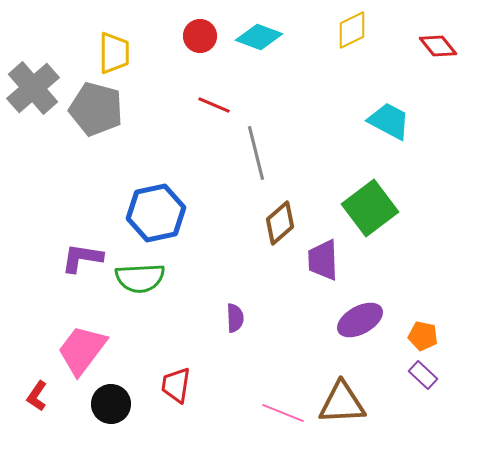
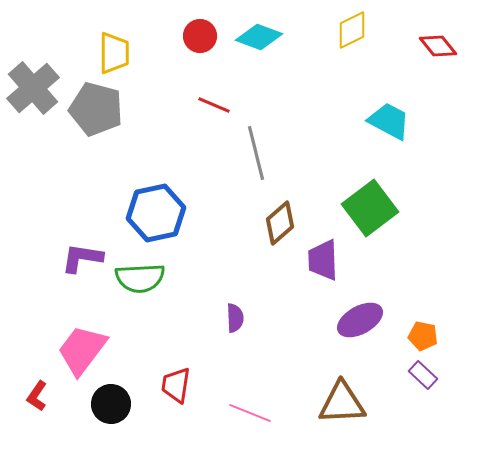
pink line: moved 33 px left
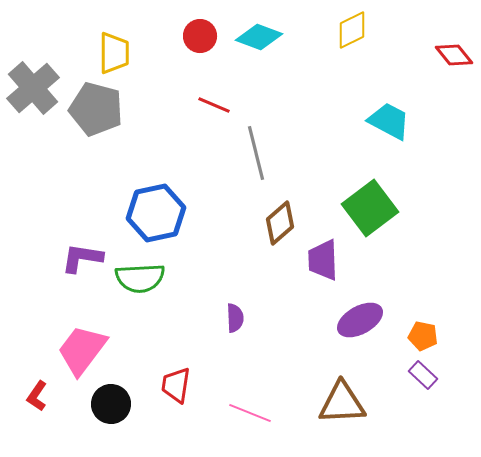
red diamond: moved 16 px right, 9 px down
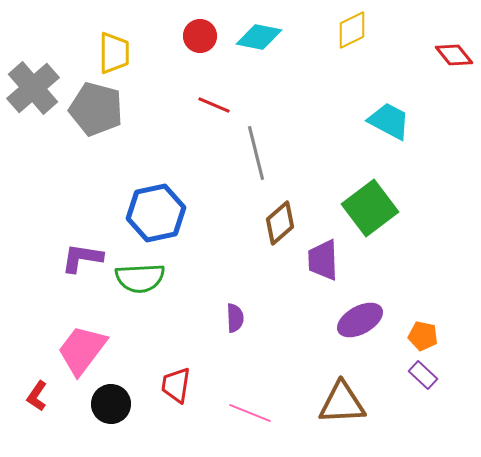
cyan diamond: rotated 9 degrees counterclockwise
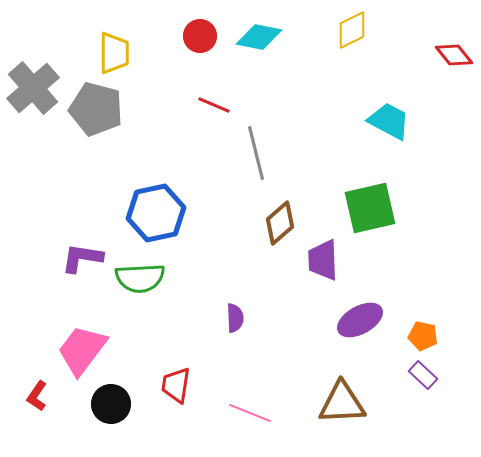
green square: rotated 24 degrees clockwise
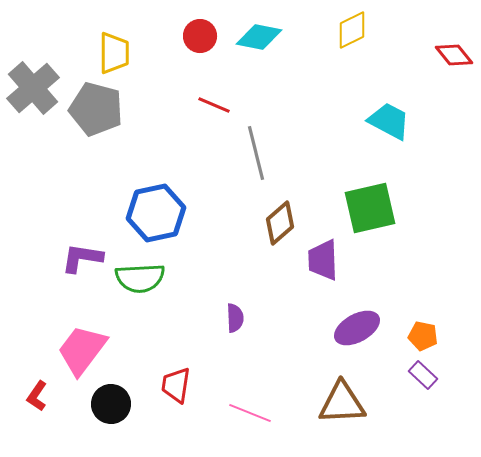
purple ellipse: moved 3 px left, 8 px down
